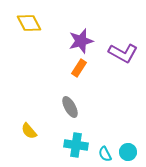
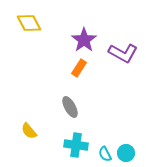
purple star: moved 3 px right, 1 px up; rotated 20 degrees counterclockwise
cyan circle: moved 2 px left, 1 px down
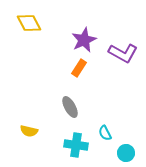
purple star: rotated 10 degrees clockwise
yellow semicircle: rotated 36 degrees counterclockwise
cyan semicircle: moved 21 px up
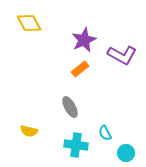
purple L-shape: moved 1 px left, 2 px down
orange rectangle: moved 1 px right, 1 px down; rotated 18 degrees clockwise
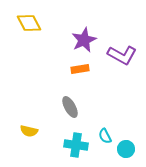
orange rectangle: rotated 30 degrees clockwise
cyan semicircle: moved 3 px down
cyan circle: moved 4 px up
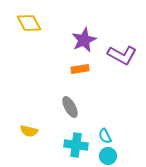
cyan circle: moved 18 px left, 7 px down
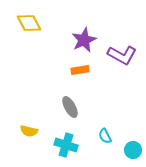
orange rectangle: moved 1 px down
cyan cross: moved 10 px left; rotated 10 degrees clockwise
cyan circle: moved 25 px right, 6 px up
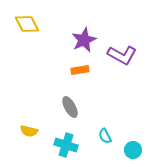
yellow diamond: moved 2 px left, 1 px down
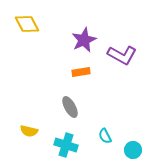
orange rectangle: moved 1 px right, 2 px down
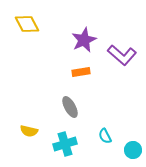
purple L-shape: rotated 12 degrees clockwise
cyan cross: moved 1 px left, 1 px up; rotated 35 degrees counterclockwise
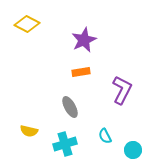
yellow diamond: rotated 35 degrees counterclockwise
purple L-shape: moved 35 px down; rotated 104 degrees counterclockwise
